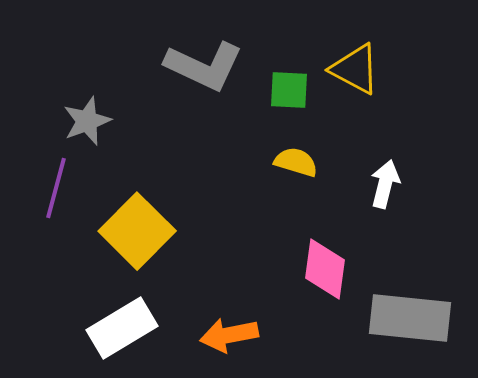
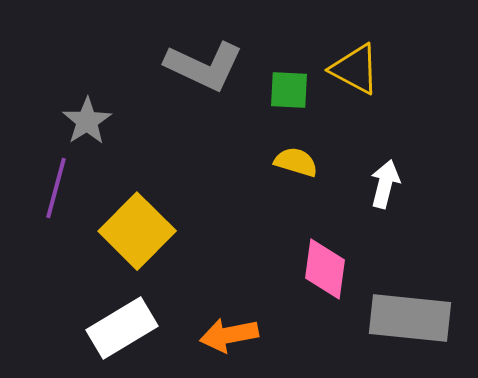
gray star: rotated 12 degrees counterclockwise
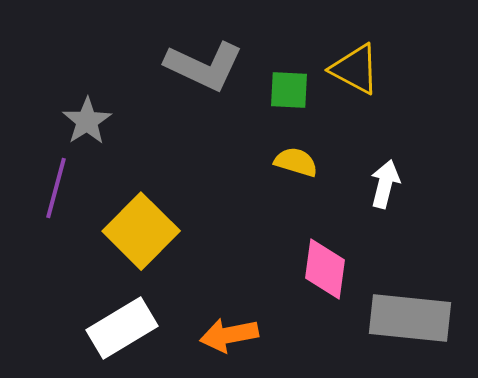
yellow square: moved 4 px right
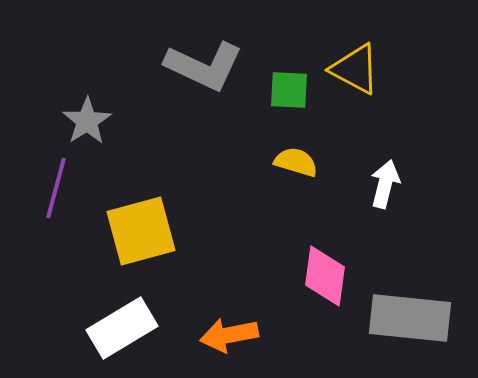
yellow square: rotated 30 degrees clockwise
pink diamond: moved 7 px down
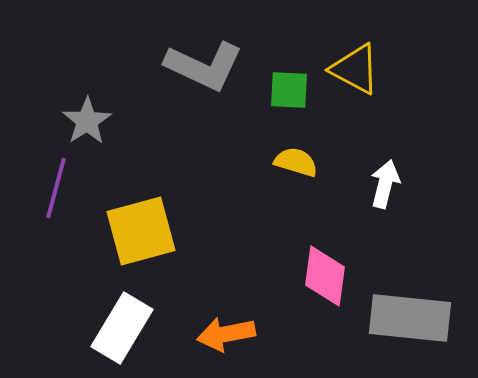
white rectangle: rotated 28 degrees counterclockwise
orange arrow: moved 3 px left, 1 px up
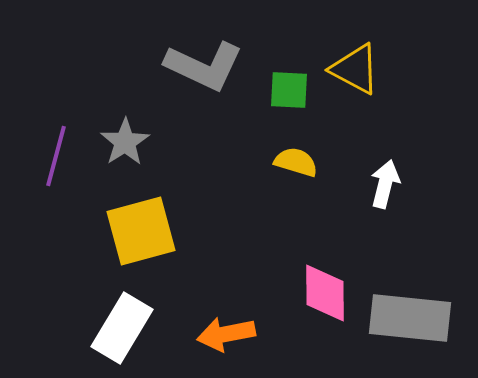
gray star: moved 38 px right, 21 px down
purple line: moved 32 px up
pink diamond: moved 17 px down; rotated 8 degrees counterclockwise
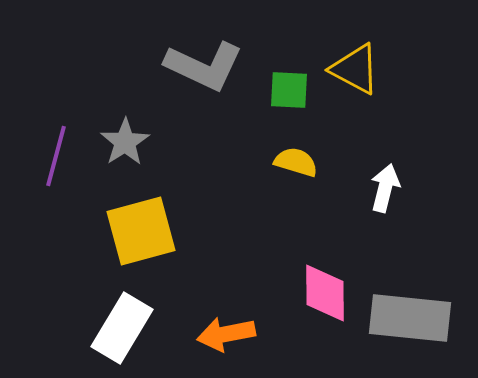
white arrow: moved 4 px down
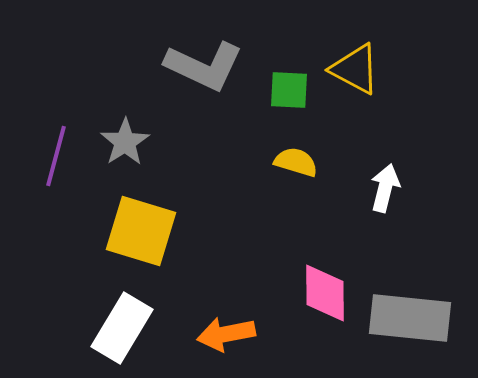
yellow square: rotated 32 degrees clockwise
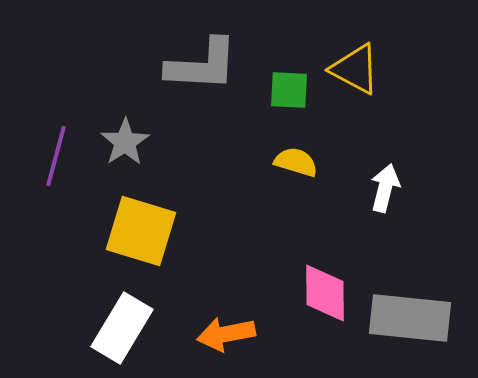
gray L-shape: moved 2 px left, 1 px up; rotated 22 degrees counterclockwise
